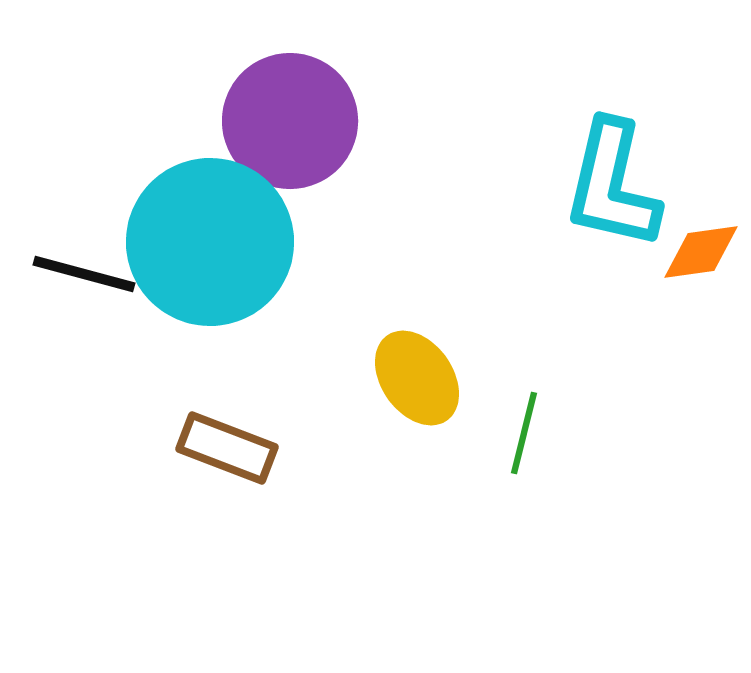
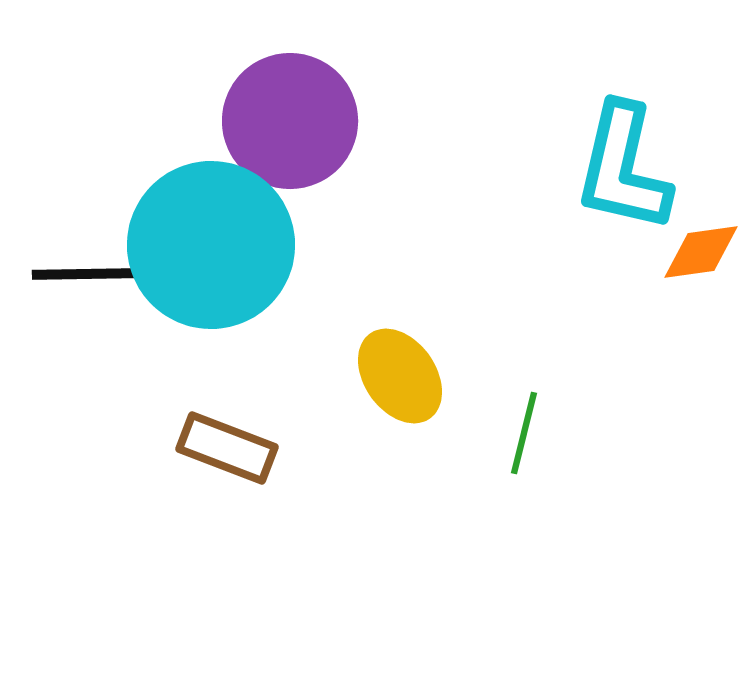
cyan L-shape: moved 11 px right, 17 px up
cyan circle: moved 1 px right, 3 px down
black line: rotated 16 degrees counterclockwise
yellow ellipse: moved 17 px left, 2 px up
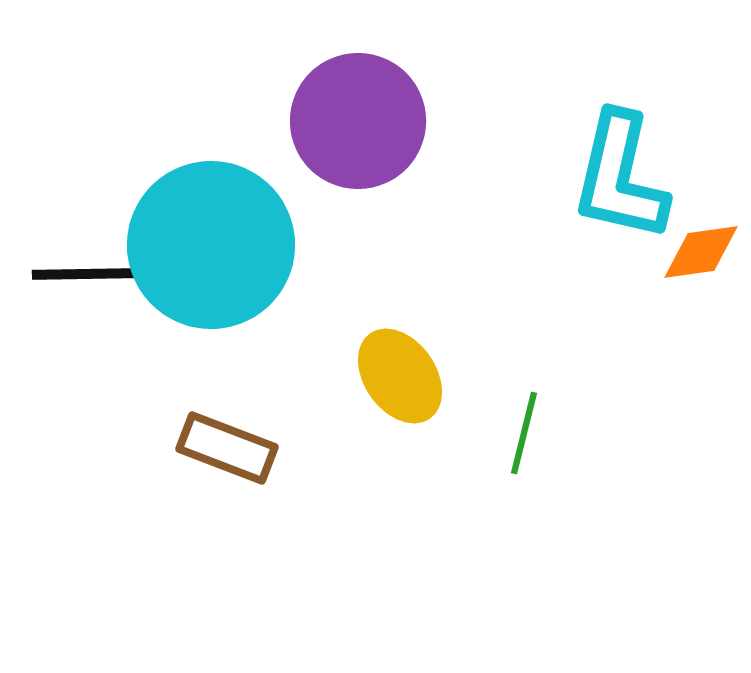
purple circle: moved 68 px right
cyan L-shape: moved 3 px left, 9 px down
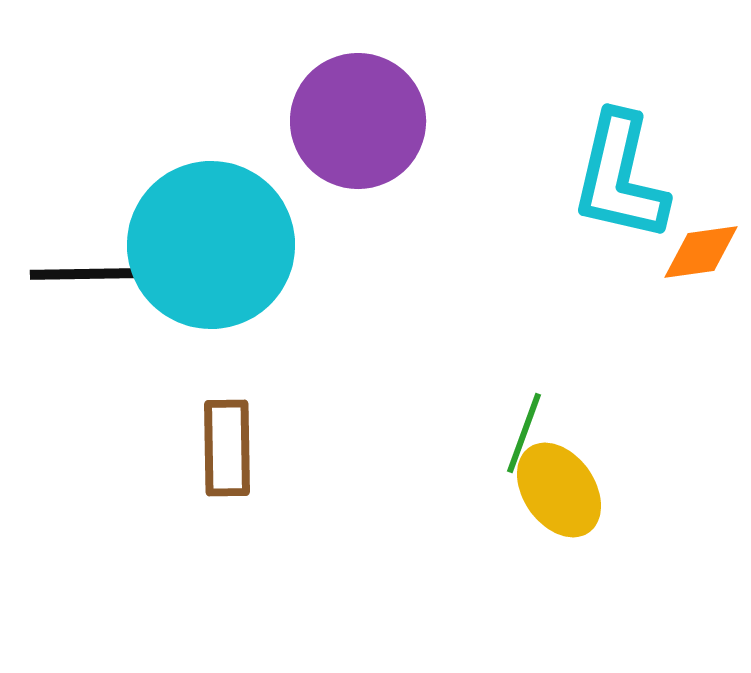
black line: moved 2 px left
yellow ellipse: moved 159 px right, 114 px down
green line: rotated 6 degrees clockwise
brown rectangle: rotated 68 degrees clockwise
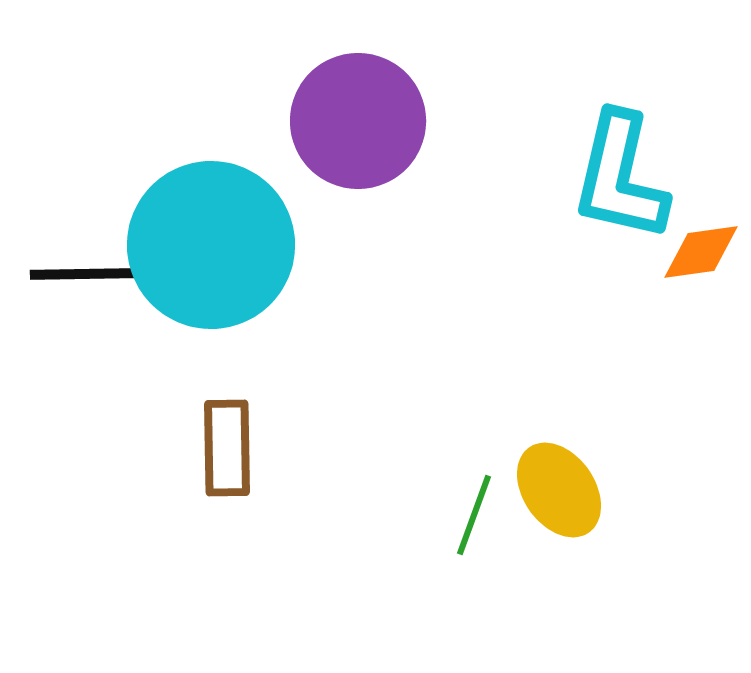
green line: moved 50 px left, 82 px down
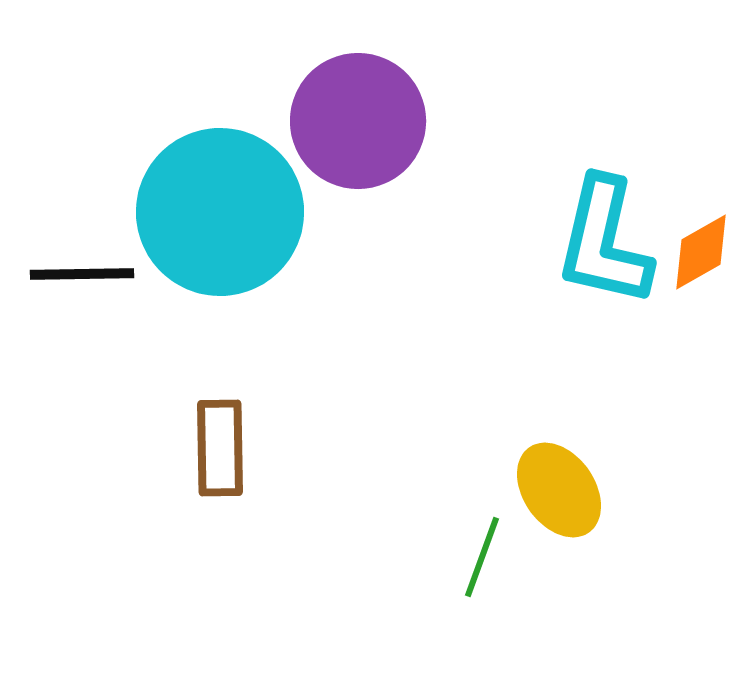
cyan L-shape: moved 16 px left, 65 px down
cyan circle: moved 9 px right, 33 px up
orange diamond: rotated 22 degrees counterclockwise
brown rectangle: moved 7 px left
green line: moved 8 px right, 42 px down
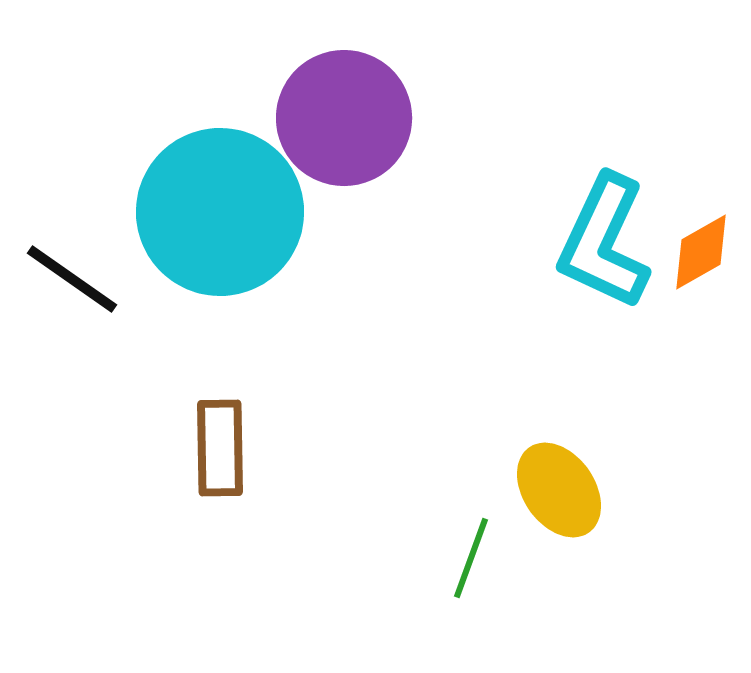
purple circle: moved 14 px left, 3 px up
cyan L-shape: rotated 12 degrees clockwise
black line: moved 10 px left, 5 px down; rotated 36 degrees clockwise
green line: moved 11 px left, 1 px down
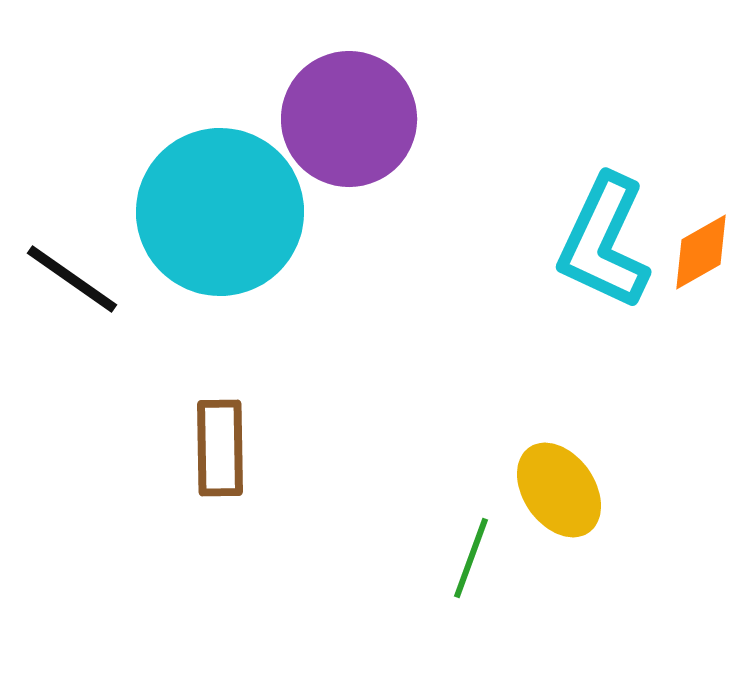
purple circle: moved 5 px right, 1 px down
